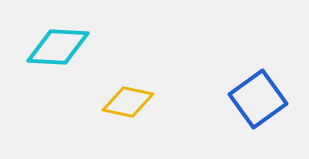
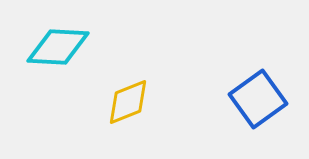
yellow diamond: rotated 33 degrees counterclockwise
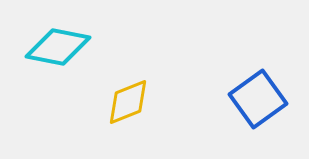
cyan diamond: rotated 8 degrees clockwise
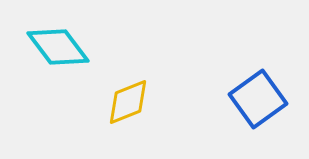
cyan diamond: rotated 42 degrees clockwise
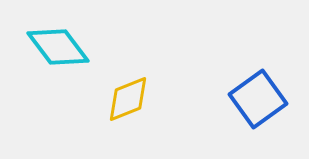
yellow diamond: moved 3 px up
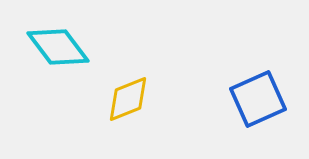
blue square: rotated 12 degrees clockwise
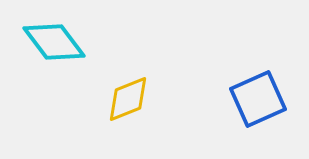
cyan diamond: moved 4 px left, 5 px up
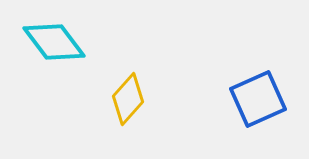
yellow diamond: rotated 27 degrees counterclockwise
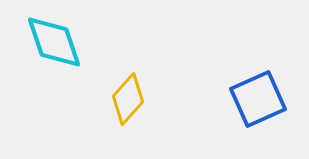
cyan diamond: rotated 18 degrees clockwise
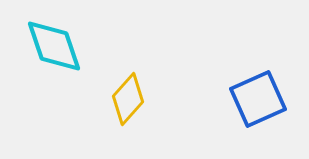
cyan diamond: moved 4 px down
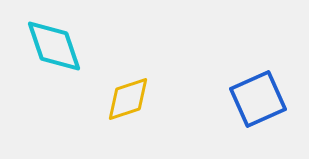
yellow diamond: rotated 30 degrees clockwise
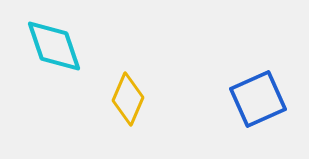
yellow diamond: rotated 48 degrees counterclockwise
